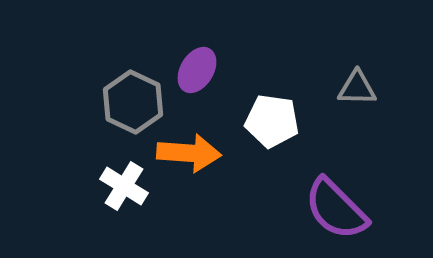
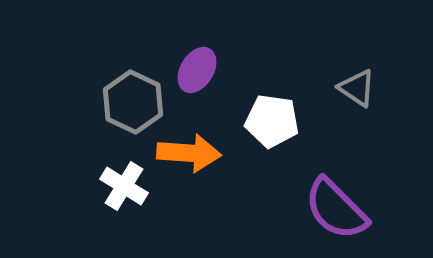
gray triangle: rotated 33 degrees clockwise
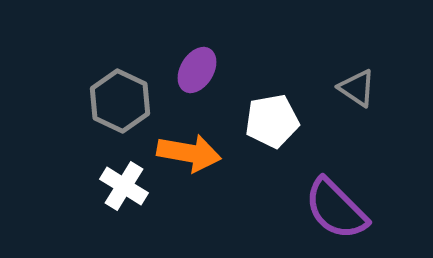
gray hexagon: moved 13 px left, 1 px up
white pentagon: rotated 18 degrees counterclockwise
orange arrow: rotated 6 degrees clockwise
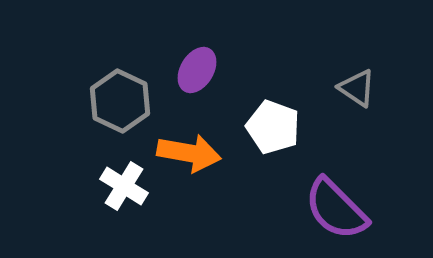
white pentagon: moved 1 px right, 6 px down; rotated 30 degrees clockwise
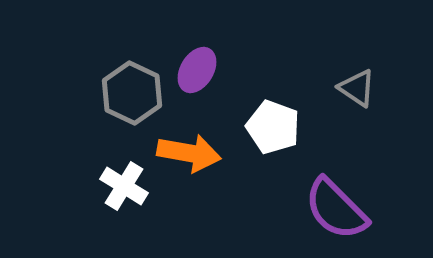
gray hexagon: moved 12 px right, 8 px up
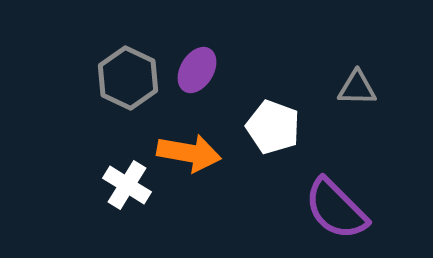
gray triangle: rotated 33 degrees counterclockwise
gray hexagon: moved 4 px left, 15 px up
white cross: moved 3 px right, 1 px up
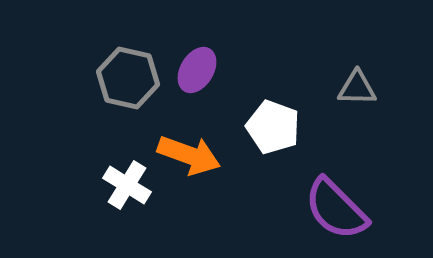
gray hexagon: rotated 12 degrees counterclockwise
orange arrow: moved 2 px down; rotated 10 degrees clockwise
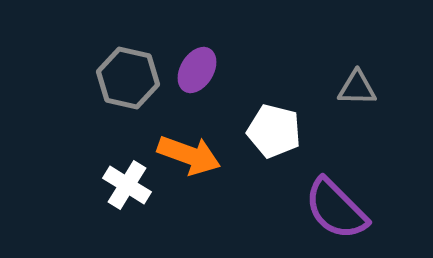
white pentagon: moved 1 px right, 4 px down; rotated 6 degrees counterclockwise
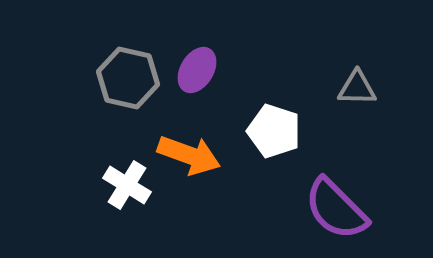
white pentagon: rotated 4 degrees clockwise
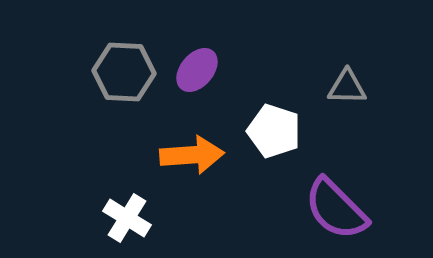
purple ellipse: rotated 9 degrees clockwise
gray hexagon: moved 4 px left, 6 px up; rotated 10 degrees counterclockwise
gray triangle: moved 10 px left, 1 px up
orange arrow: moved 3 px right; rotated 24 degrees counterclockwise
white cross: moved 33 px down
